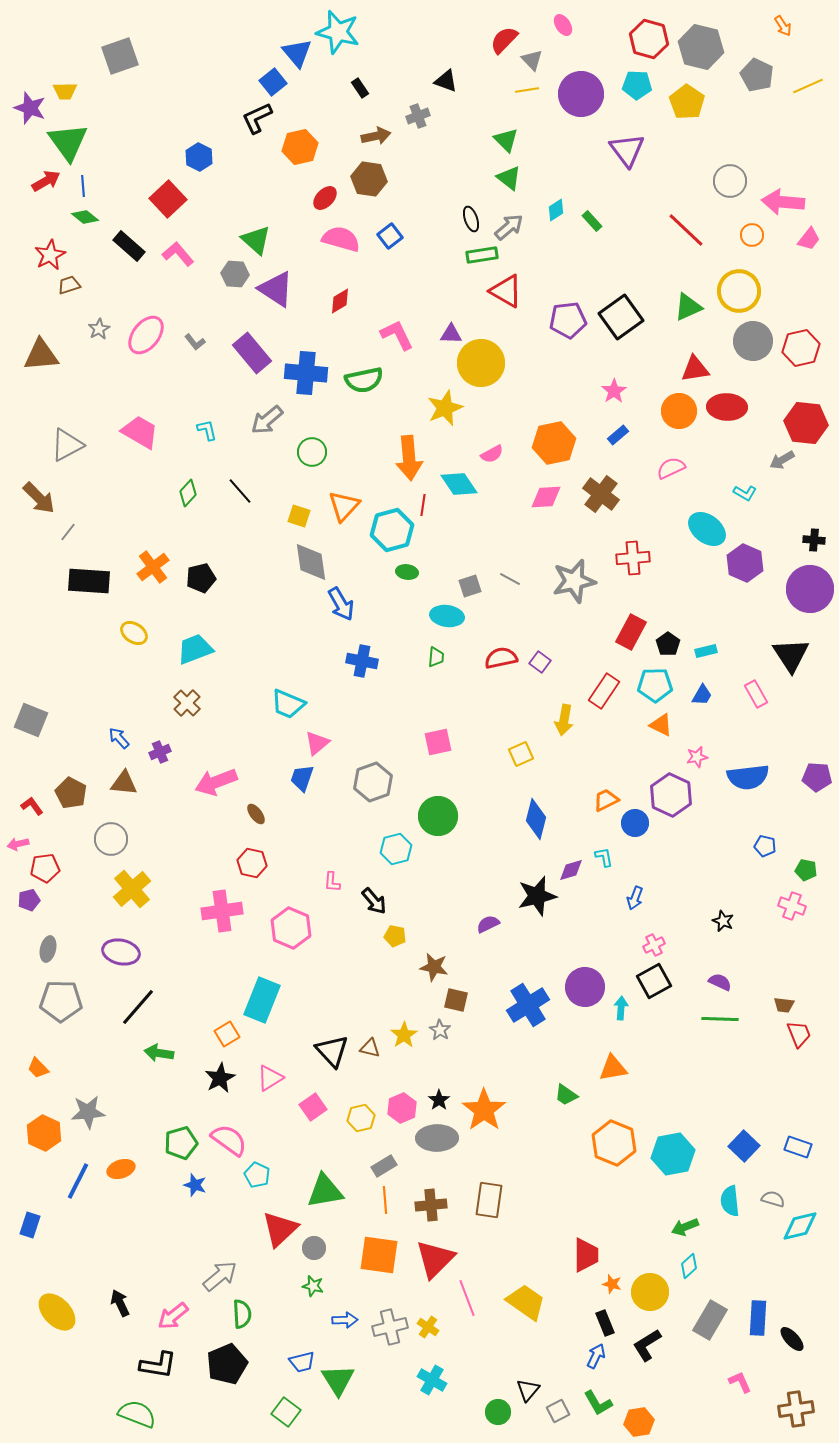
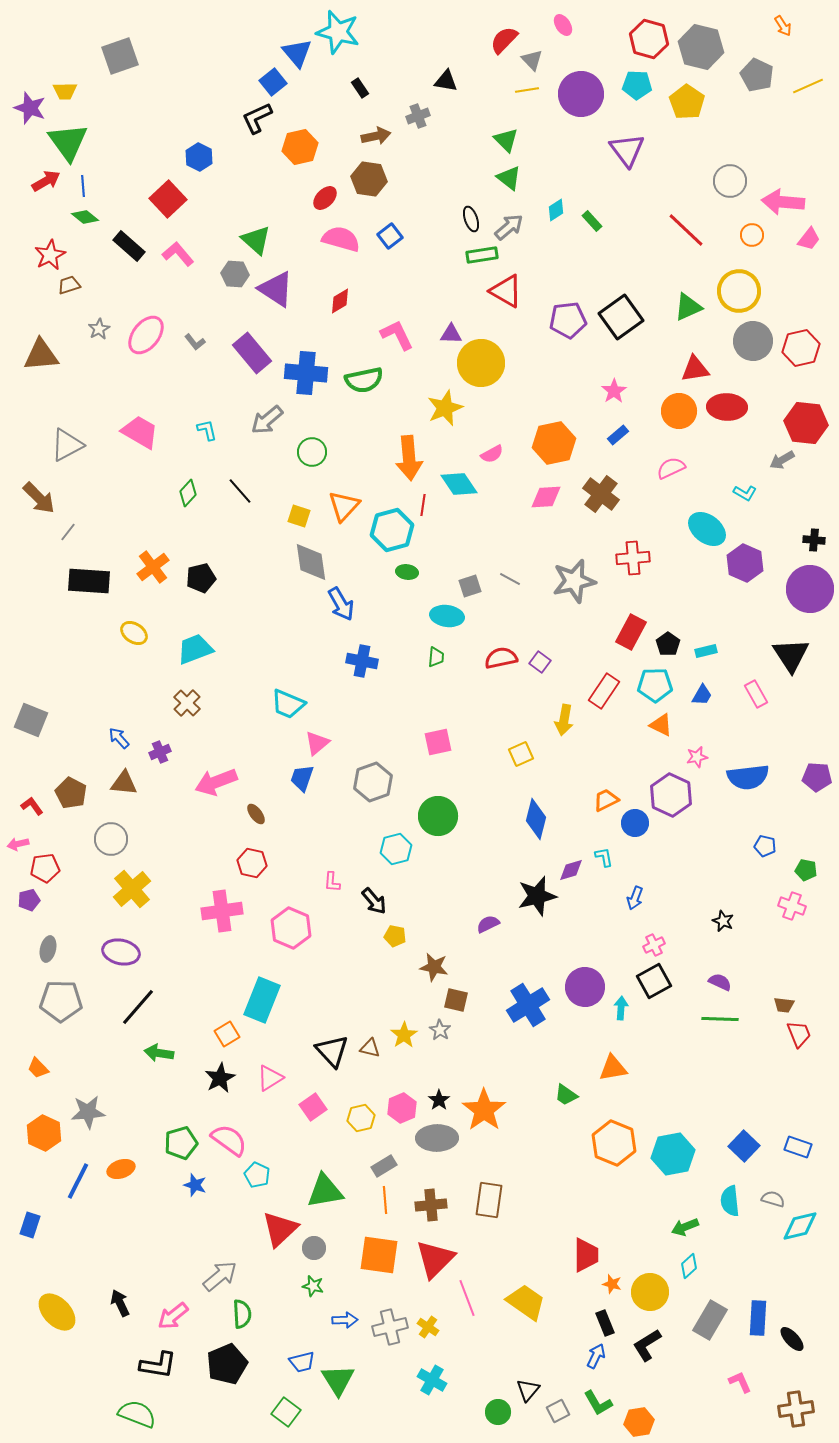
black triangle at (446, 81): rotated 10 degrees counterclockwise
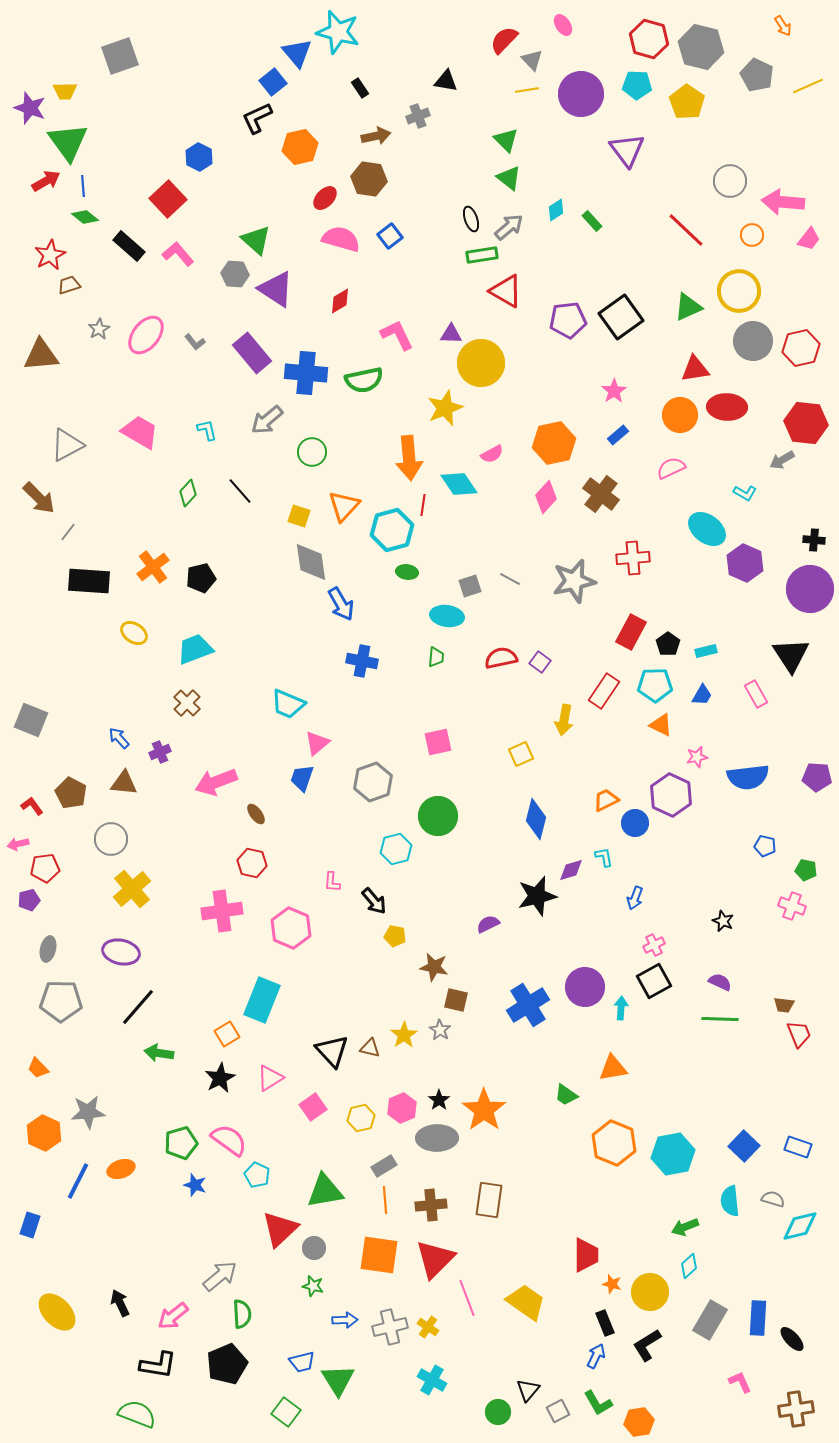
orange circle at (679, 411): moved 1 px right, 4 px down
pink diamond at (546, 497): rotated 44 degrees counterclockwise
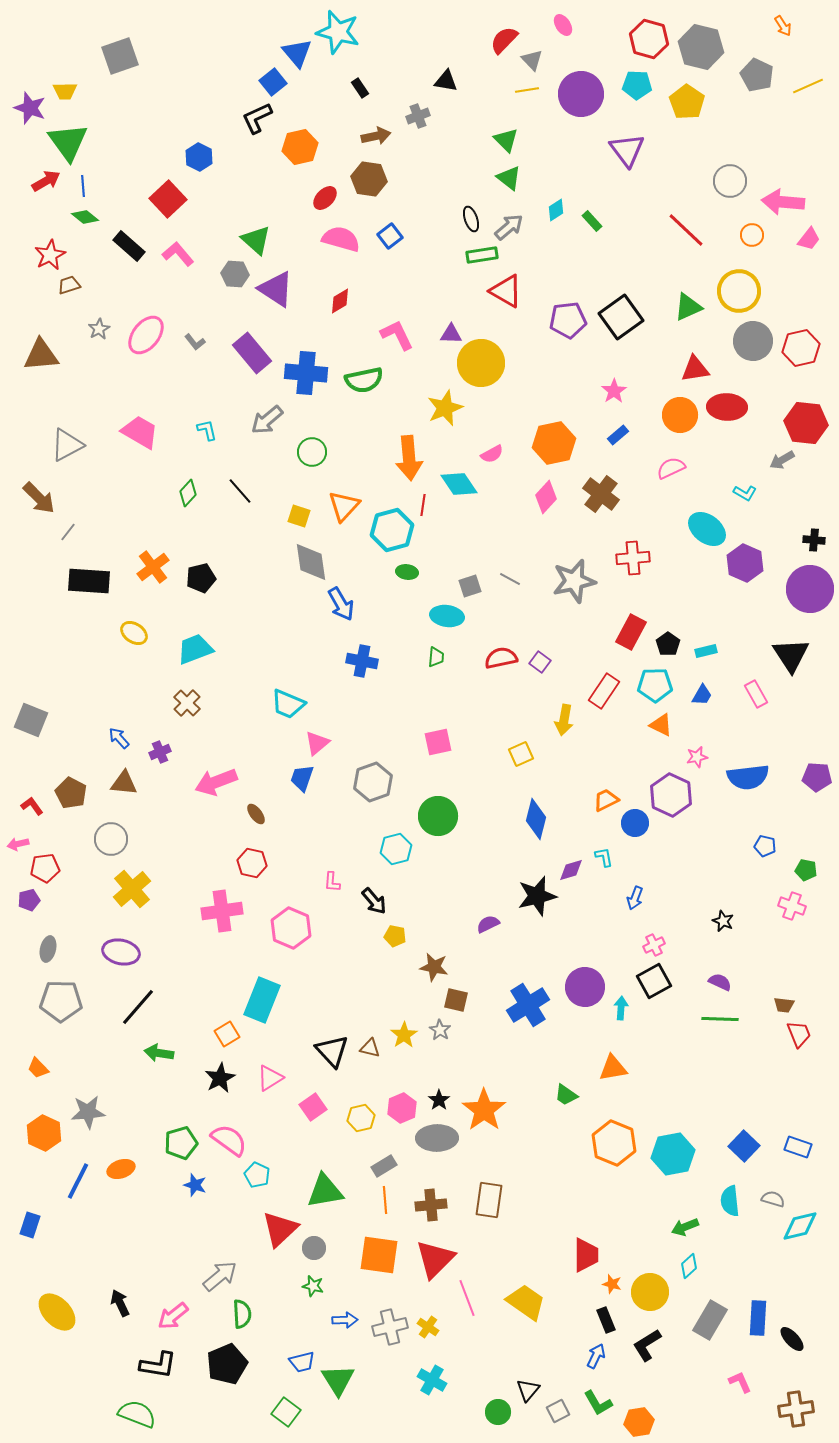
black rectangle at (605, 1323): moved 1 px right, 3 px up
